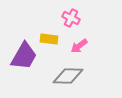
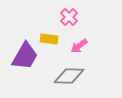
pink cross: moved 2 px left, 1 px up; rotated 18 degrees clockwise
purple trapezoid: moved 1 px right
gray diamond: moved 1 px right
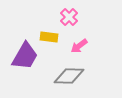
yellow rectangle: moved 2 px up
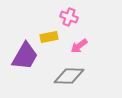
pink cross: rotated 24 degrees counterclockwise
yellow rectangle: rotated 18 degrees counterclockwise
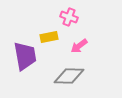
purple trapezoid: rotated 40 degrees counterclockwise
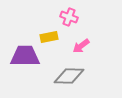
pink arrow: moved 2 px right
purple trapezoid: rotated 80 degrees counterclockwise
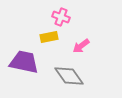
pink cross: moved 8 px left
purple trapezoid: moved 1 px left, 6 px down; rotated 12 degrees clockwise
gray diamond: rotated 52 degrees clockwise
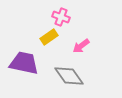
yellow rectangle: rotated 24 degrees counterclockwise
purple trapezoid: moved 1 px down
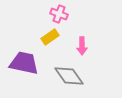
pink cross: moved 2 px left, 3 px up
yellow rectangle: moved 1 px right
pink arrow: moved 1 px right; rotated 54 degrees counterclockwise
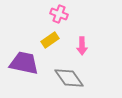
yellow rectangle: moved 3 px down
gray diamond: moved 2 px down
